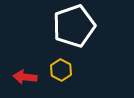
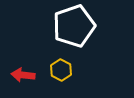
red arrow: moved 2 px left, 2 px up
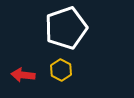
white pentagon: moved 8 px left, 2 px down
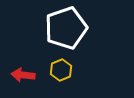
yellow hexagon: rotated 10 degrees clockwise
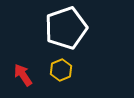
red arrow: rotated 50 degrees clockwise
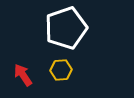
yellow hexagon: rotated 20 degrees clockwise
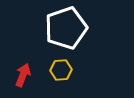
red arrow: rotated 55 degrees clockwise
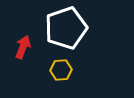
red arrow: moved 28 px up
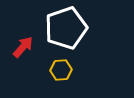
red arrow: rotated 20 degrees clockwise
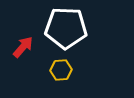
white pentagon: rotated 21 degrees clockwise
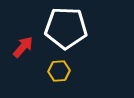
yellow hexagon: moved 2 px left, 1 px down
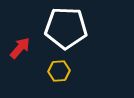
red arrow: moved 3 px left, 1 px down
